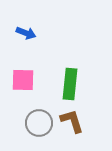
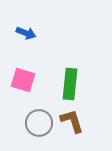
pink square: rotated 15 degrees clockwise
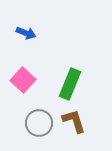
pink square: rotated 25 degrees clockwise
green rectangle: rotated 16 degrees clockwise
brown L-shape: moved 2 px right
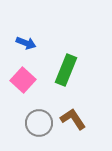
blue arrow: moved 10 px down
green rectangle: moved 4 px left, 14 px up
brown L-shape: moved 1 px left, 2 px up; rotated 16 degrees counterclockwise
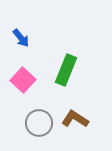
blue arrow: moved 5 px left, 5 px up; rotated 30 degrees clockwise
brown L-shape: moved 2 px right; rotated 24 degrees counterclockwise
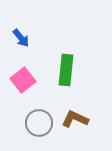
green rectangle: rotated 16 degrees counterclockwise
pink square: rotated 10 degrees clockwise
brown L-shape: rotated 8 degrees counterclockwise
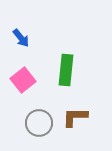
brown L-shape: moved 2 px up; rotated 24 degrees counterclockwise
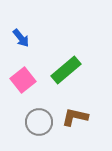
green rectangle: rotated 44 degrees clockwise
brown L-shape: rotated 12 degrees clockwise
gray circle: moved 1 px up
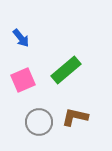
pink square: rotated 15 degrees clockwise
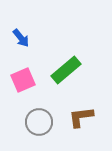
brown L-shape: moved 6 px right; rotated 20 degrees counterclockwise
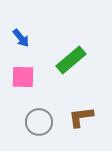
green rectangle: moved 5 px right, 10 px up
pink square: moved 3 px up; rotated 25 degrees clockwise
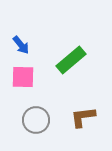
blue arrow: moved 7 px down
brown L-shape: moved 2 px right
gray circle: moved 3 px left, 2 px up
